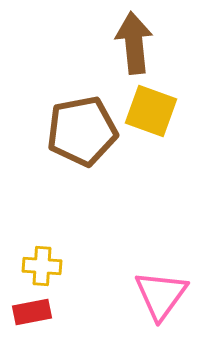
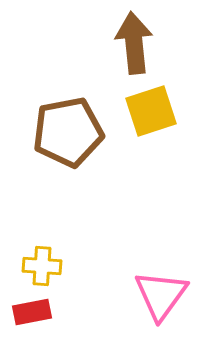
yellow square: rotated 38 degrees counterclockwise
brown pentagon: moved 14 px left, 1 px down
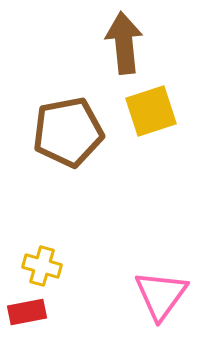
brown arrow: moved 10 px left
yellow cross: rotated 12 degrees clockwise
red rectangle: moved 5 px left
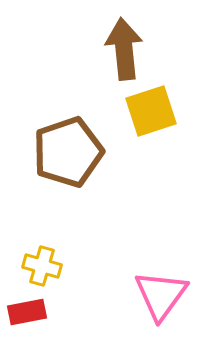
brown arrow: moved 6 px down
brown pentagon: moved 20 px down; rotated 8 degrees counterclockwise
